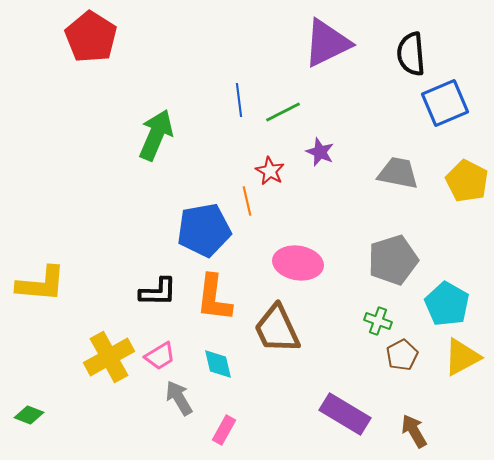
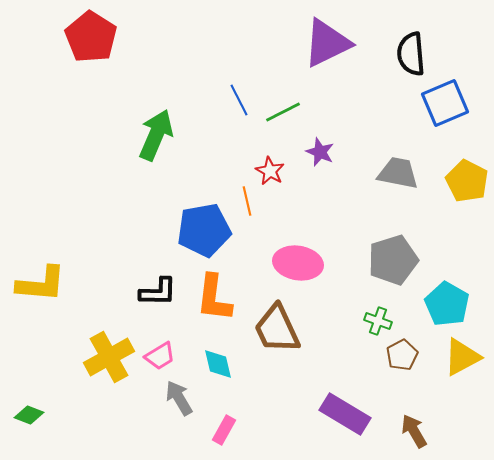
blue line: rotated 20 degrees counterclockwise
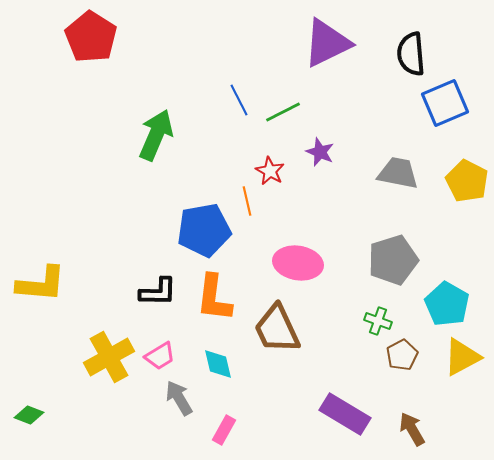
brown arrow: moved 2 px left, 2 px up
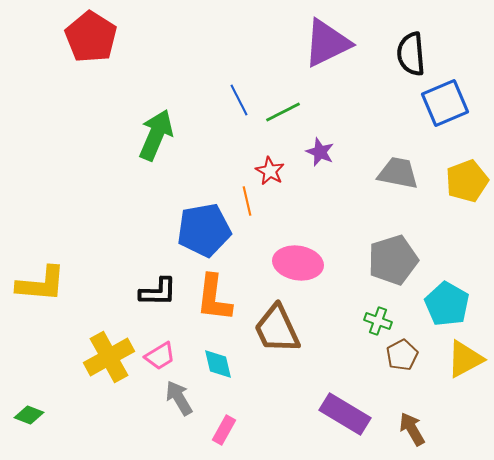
yellow pentagon: rotated 24 degrees clockwise
yellow triangle: moved 3 px right, 2 px down
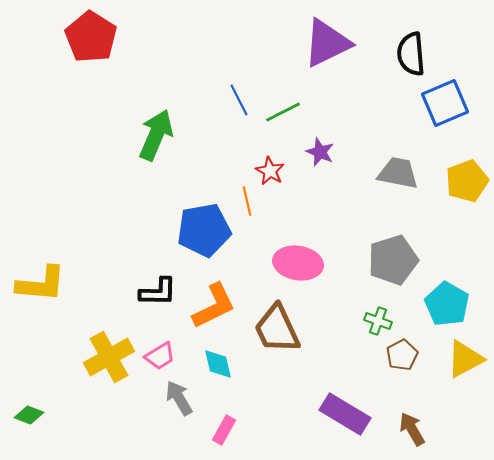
orange L-shape: moved 8 px down; rotated 123 degrees counterclockwise
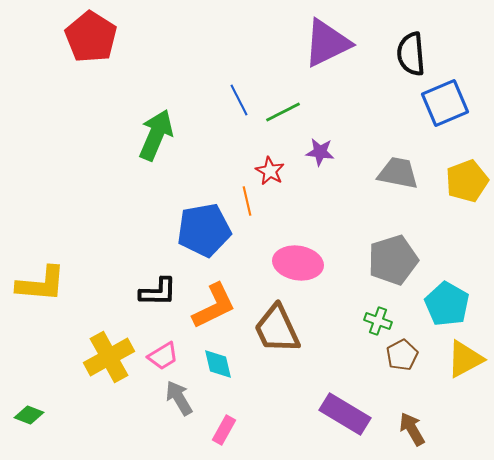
purple star: rotated 16 degrees counterclockwise
pink trapezoid: moved 3 px right
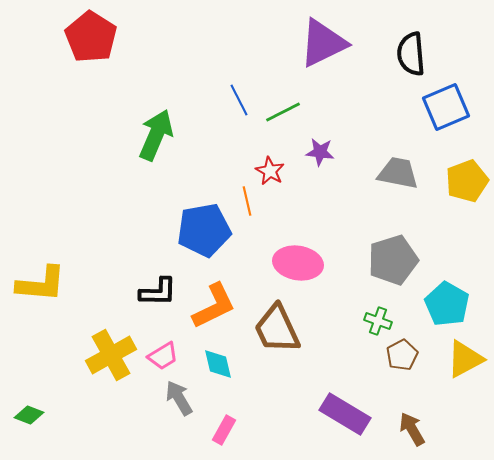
purple triangle: moved 4 px left
blue square: moved 1 px right, 4 px down
yellow cross: moved 2 px right, 2 px up
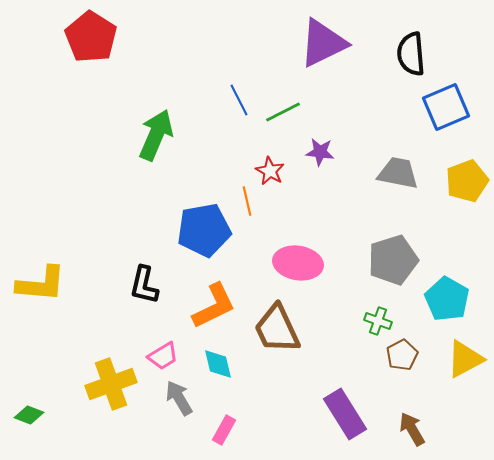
black L-shape: moved 14 px left, 7 px up; rotated 102 degrees clockwise
cyan pentagon: moved 5 px up
yellow cross: moved 29 px down; rotated 9 degrees clockwise
purple rectangle: rotated 27 degrees clockwise
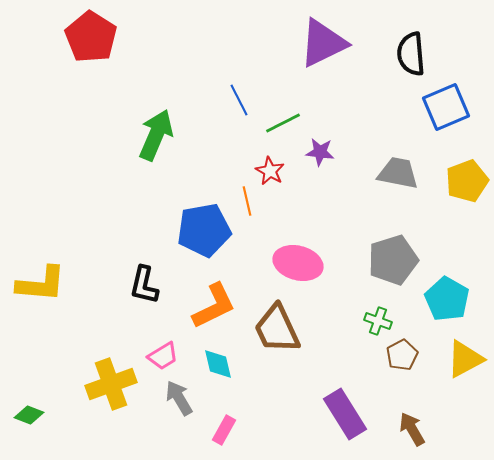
green line: moved 11 px down
pink ellipse: rotated 6 degrees clockwise
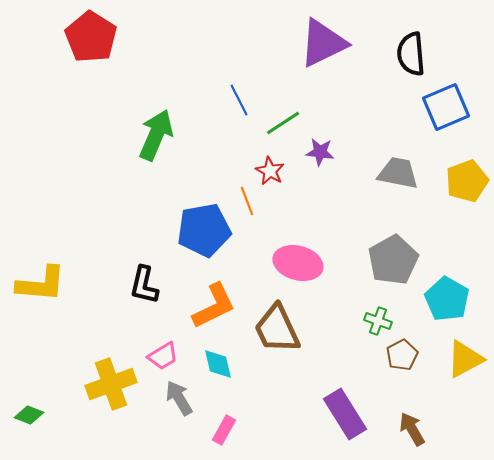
green line: rotated 6 degrees counterclockwise
orange line: rotated 8 degrees counterclockwise
gray pentagon: rotated 12 degrees counterclockwise
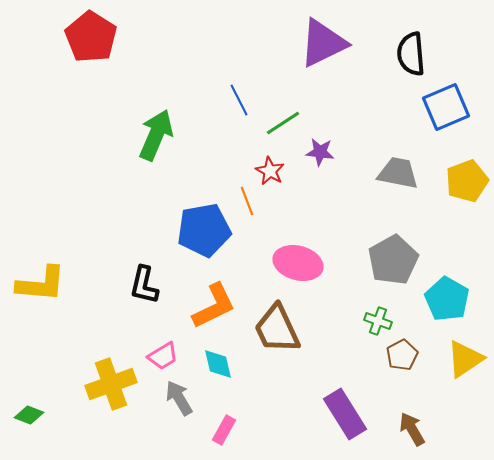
yellow triangle: rotated 6 degrees counterclockwise
